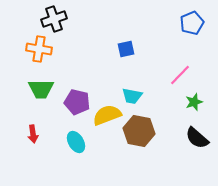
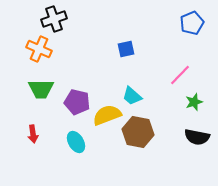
orange cross: rotated 15 degrees clockwise
cyan trapezoid: rotated 30 degrees clockwise
brown hexagon: moved 1 px left, 1 px down
black semicircle: moved 1 px up; rotated 30 degrees counterclockwise
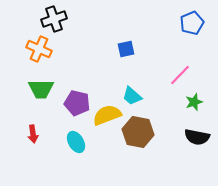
purple pentagon: moved 1 px down
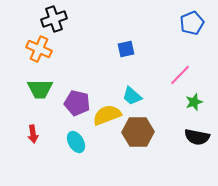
green trapezoid: moved 1 px left
brown hexagon: rotated 12 degrees counterclockwise
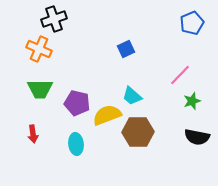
blue square: rotated 12 degrees counterclockwise
green star: moved 2 px left, 1 px up
cyan ellipse: moved 2 px down; rotated 25 degrees clockwise
